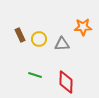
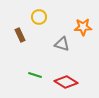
yellow circle: moved 22 px up
gray triangle: rotated 21 degrees clockwise
red diamond: rotated 60 degrees counterclockwise
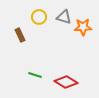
gray triangle: moved 2 px right, 27 px up
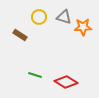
brown rectangle: rotated 32 degrees counterclockwise
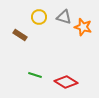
orange star: rotated 18 degrees clockwise
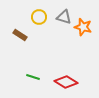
green line: moved 2 px left, 2 px down
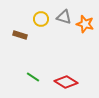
yellow circle: moved 2 px right, 2 px down
orange star: moved 2 px right, 3 px up
brown rectangle: rotated 16 degrees counterclockwise
green line: rotated 16 degrees clockwise
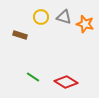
yellow circle: moved 2 px up
